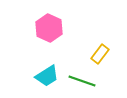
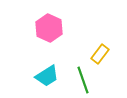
green line: moved 1 px right, 1 px up; rotated 52 degrees clockwise
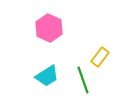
yellow rectangle: moved 3 px down
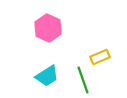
pink hexagon: moved 1 px left
yellow rectangle: rotated 30 degrees clockwise
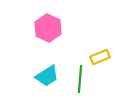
green line: moved 3 px left, 1 px up; rotated 24 degrees clockwise
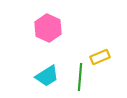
green line: moved 2 px up
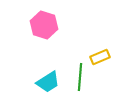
pink hexagon: moved 4 px left, 3 px up; rotated 8 degrees counterclockwise
cyan trapezoid: moved 1 px right, 6 px down
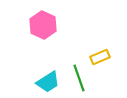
pink hexagon: moved 1 px left; rotated 8 degrees clockwise
green line: moved 1 px left, 1 px down; rotated 24 degrees counterclockwise
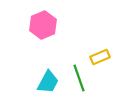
pink hexagon: rotated 12 degrees clockwise
cyan trapezoid: rotated 30 degrees counterclockwise
